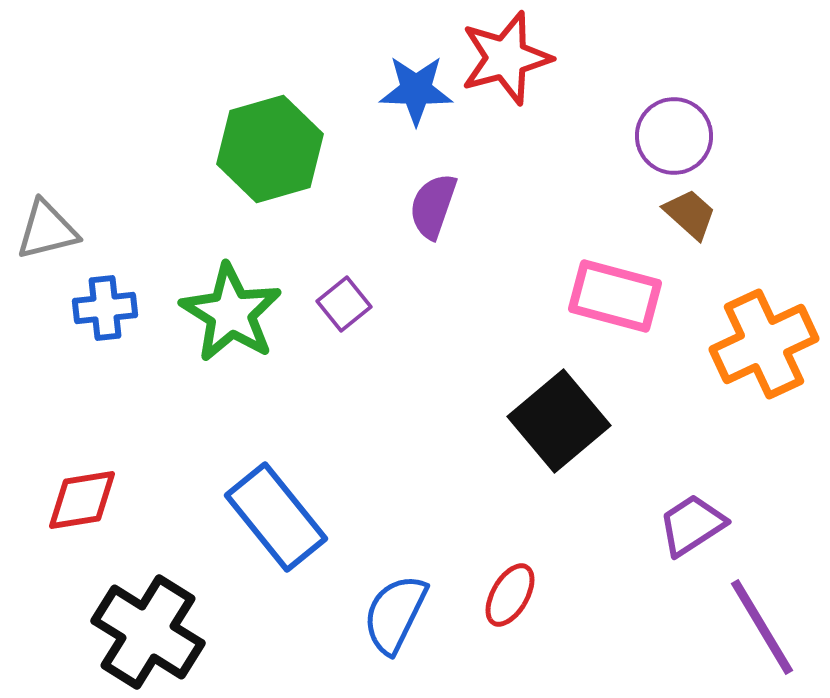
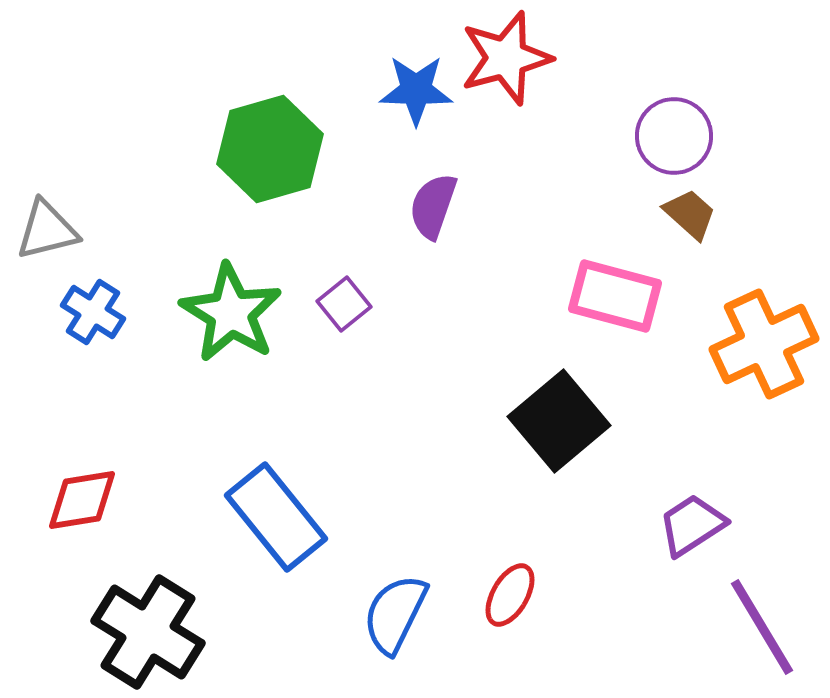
blue cross: moved 12 px left, 4 px down; rotated 38 degrees clockwise
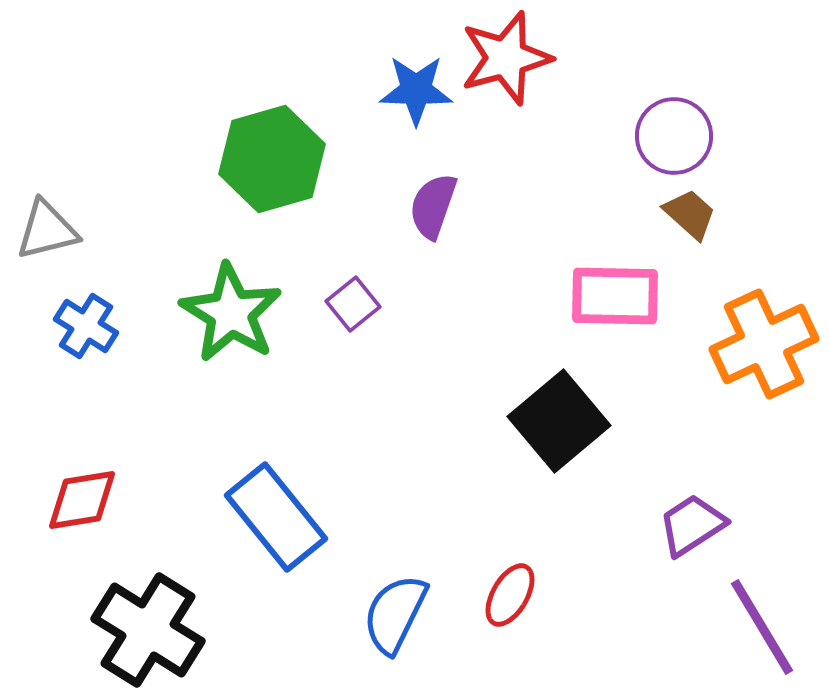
green hexagon: moved 2 px right, 10 px down
pink rectangle: rotated 14 degrees counterclockwise
purple square: moved 9 px right
blue cross: moved 7 px left, 14 px down
black cross: moved 2 px up
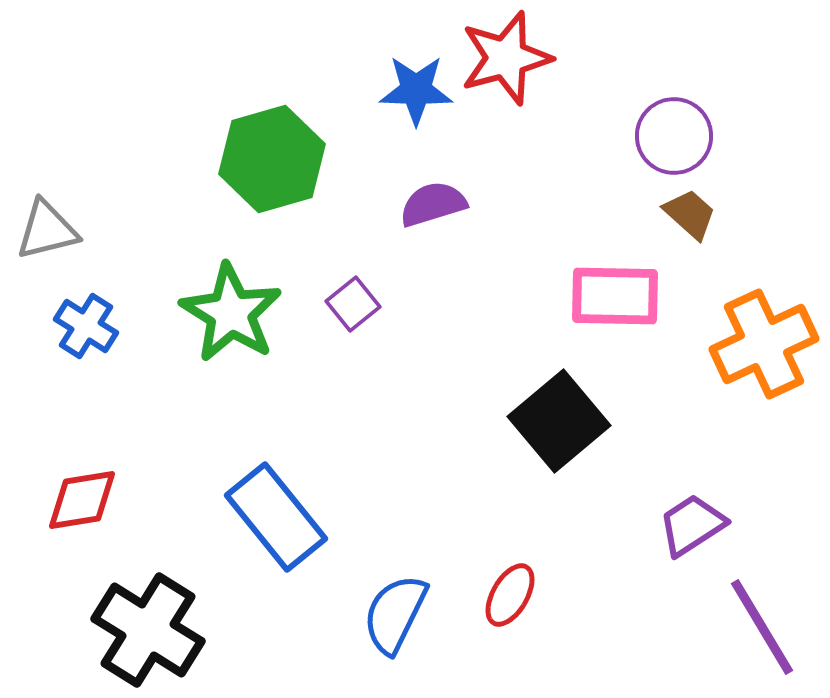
purple semicircle: moved 2 px up; rotated 54 degrees clockwise
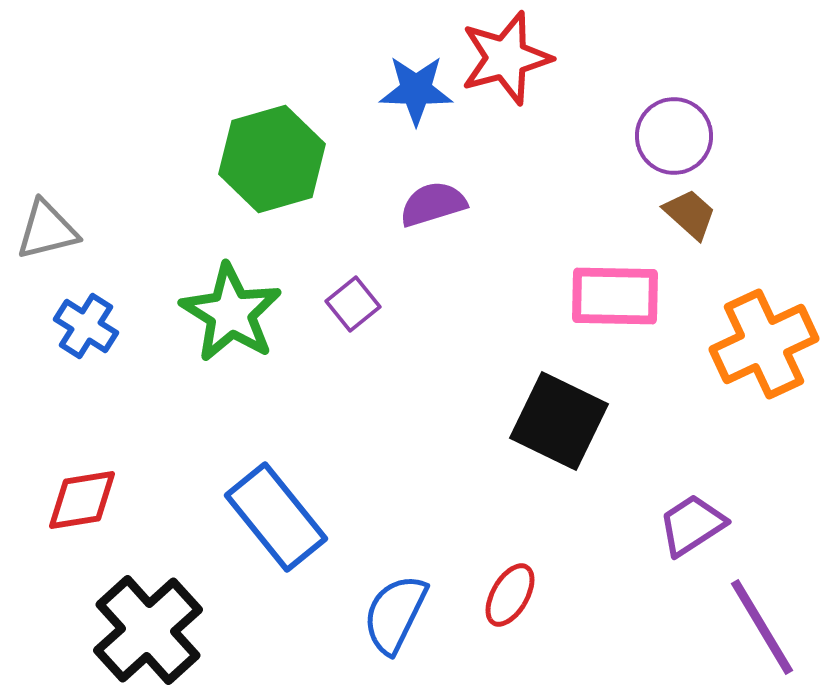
black square: rotated 24 degrees counterclockwise
black cross: rotated 16 degrees clockwise
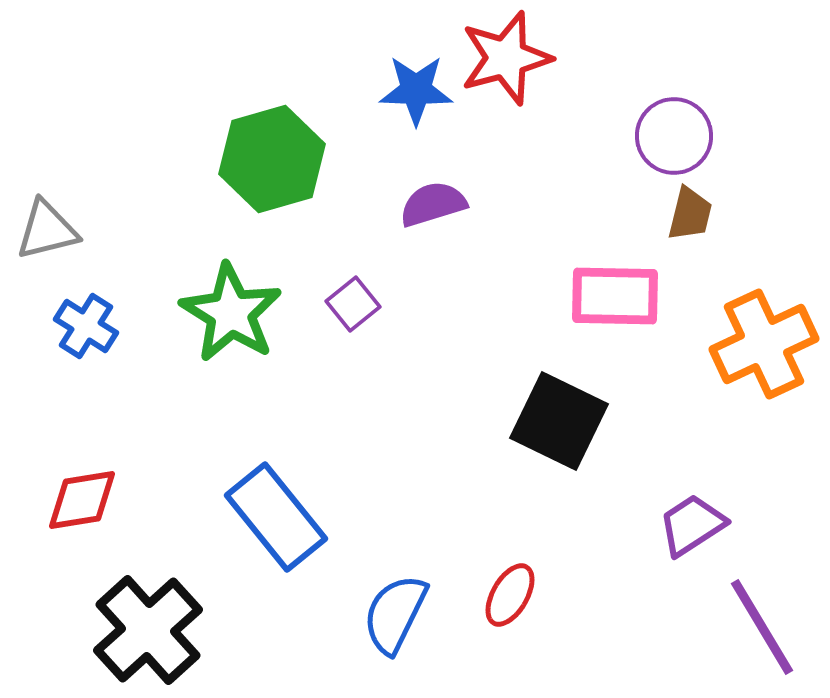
brown trapezoid: rotated 62 degrees clockwise
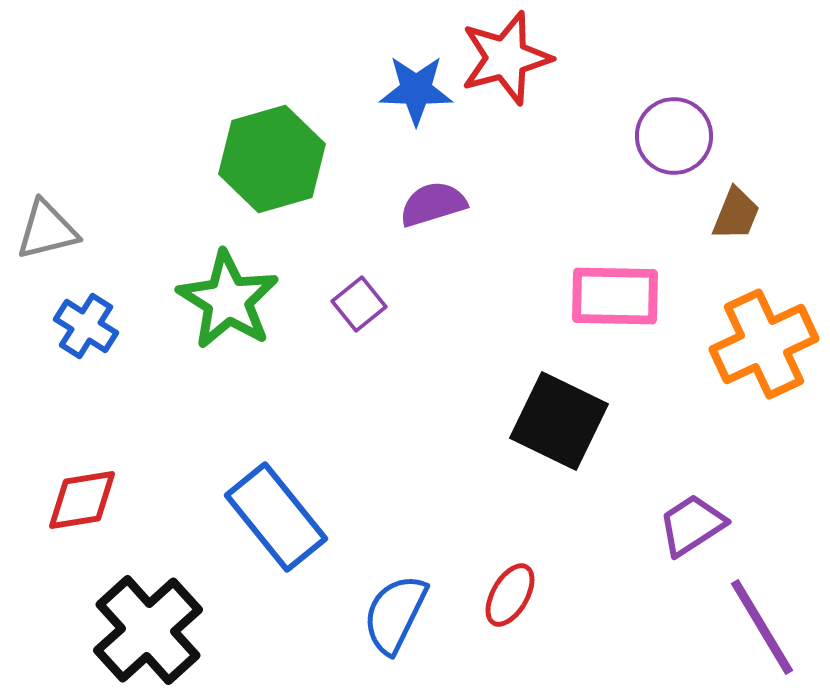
brown trapezoid: moved 46 px right; rotated 8 degrees clockwise
purple square: moved 6 px right
green star: moved 3 px left, 13 px up
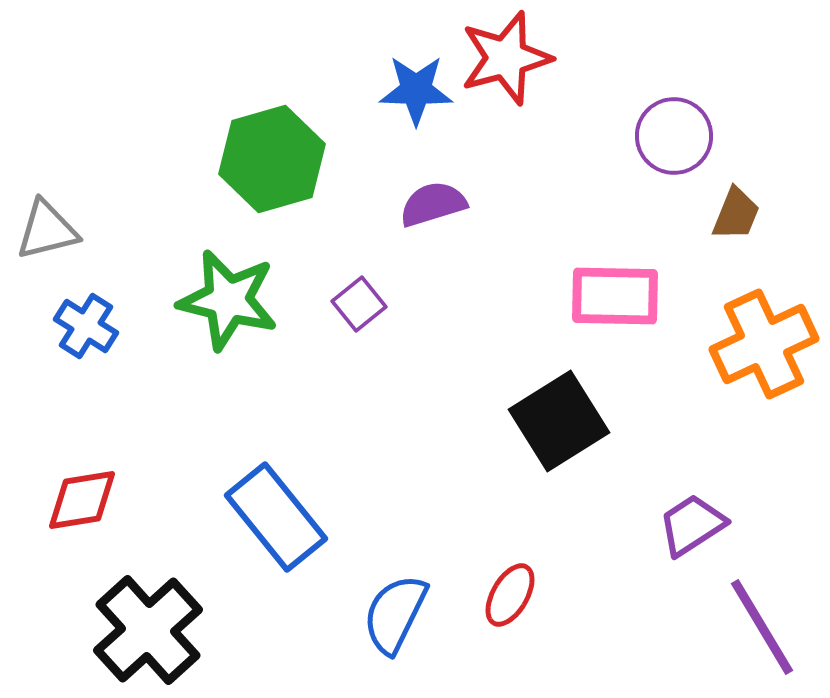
green star: rotated 18 degrees counterclockwise
black square: rotated 32 degrees clockwise
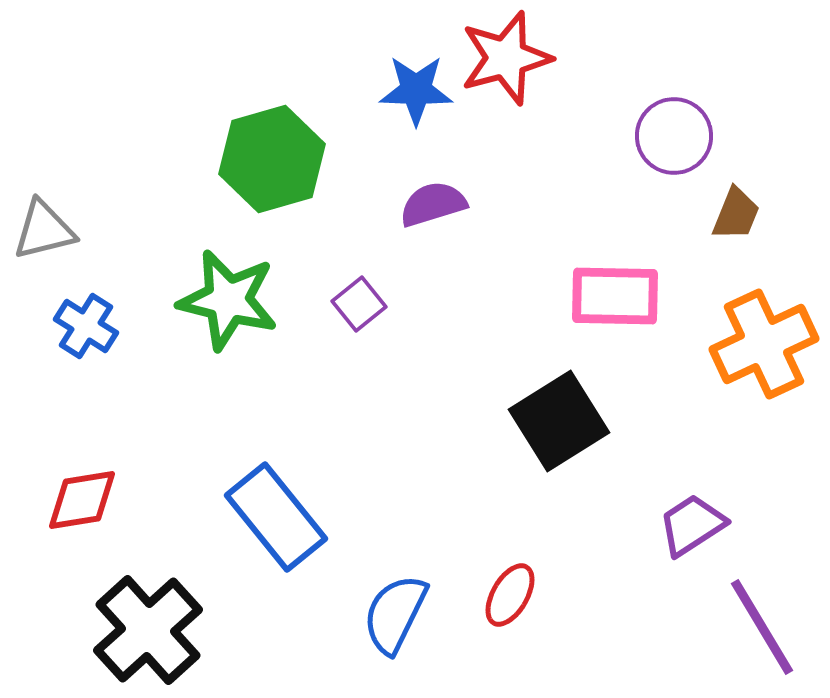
gray triangle: moved 3 px left
